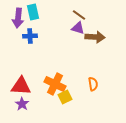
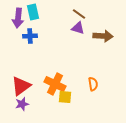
brown line: moved 1 px up
brown arrow: moved 8 px right, 1 px up
red triangle: rotated 40 degrees counterclockwise
yellow square: rotated 32 degrees clockwise
purple star: rotated 24 degrees clockwise
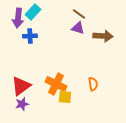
cyan rectangle: rotated 56 degrees clockwise
orange cross: moved 1 px right
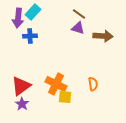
purple star: rotated 24 degrees counterclockwise
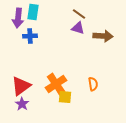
cyan rectangle: rotated 35 degrees counterclockwise
orange cross: rotated 30 degrees clockwise
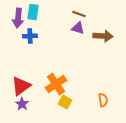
brown line: rotated 16 degrees counterclockwise
orange semicircle: moved 10 px right, 16 px down
yellow square: moved 5 px down; rotated 24 degrees clockwise
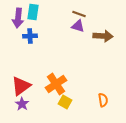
purple triangle: moved 2 px up
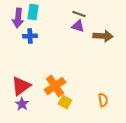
orange cross: moved 1 px left, 2 px down
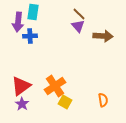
brown line: rotated 24 degrees clockwise
purple arrow: moved 4 px down
purple triangle: rotated 32 degrees clockwise
